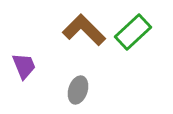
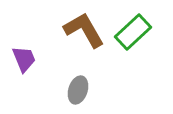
brown L-shape: rotated 15 degrees clockwise
purple trapezoid: moved 7 px up
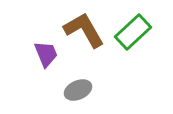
purple trapezoid: moved 22 px right, 5 px up
gray ellipse: rotated 48 degrees clockwise
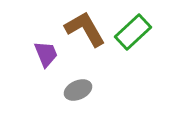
brown L-shape: moved 1 px right, 1 px up
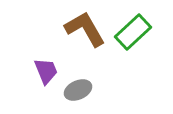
purple trapezoid: moved 17 px down
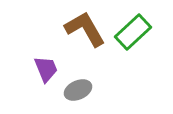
purple trapezoid: moved 2 px up
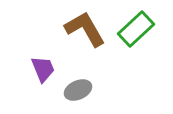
green rectangle: moved 3 px right, 3 px up
purple trapezoid: moved 3 px left
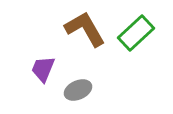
green rectangle: moved 4 px down
purple trapezoid: rotated 136 degrees counterclockwise
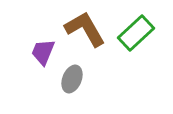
purple trapezoid: moved 17 px up
gray ellipse: moved 6 px left, 11 px up; rotated 44 degrees counterclockwise
